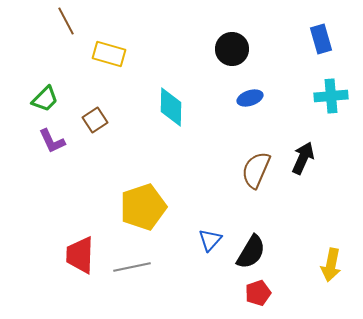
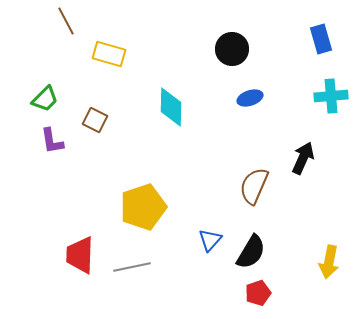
brown square: rotated 30 degrees counterclockwise
purple L-shape: rotated 16 degrees clockwise
brown semicircle: moved 2 px left, 16 px down
yellow arrow: moved 2 px left, 3 px up
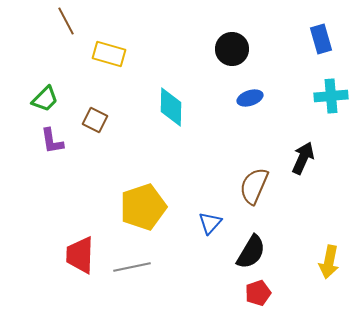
blue triangle: moved 17 px up
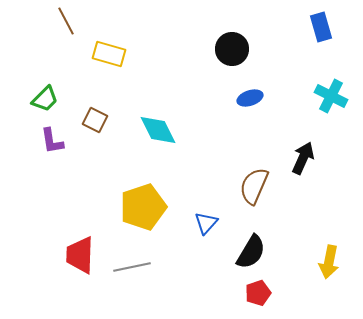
blue rectangle: moved 12 px up
cyan cross: rotated 32 degrees clockwise
cyan diamond: moved 13 px left, 23 px down; rotated 27 degrees counterclockwise
blue triangle: moved 4 px left
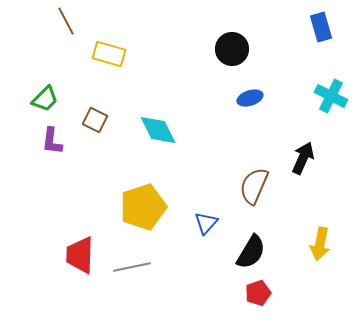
purple L-shape: rotated 16 degrees clockwise
yellow arrow: moved 9 px left, 18 px up
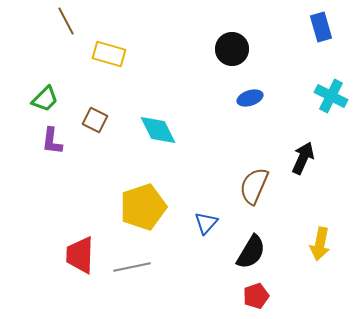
red pentagon: moved 2 px left, 3 px down
